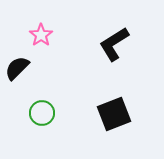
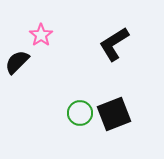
black semicircle: moved 6 px up
green circle: moved 38 px right
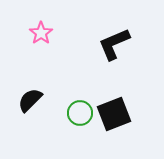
pink star: moved 2 px up
black L-shape: rotated 9 degrees clockwise
black semicircle: moved 13 px right, 38 px down
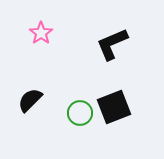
black L-shape: moved 2 px left
black square: moved 7 px up
